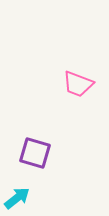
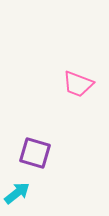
cyan arrow: moved 5 px up
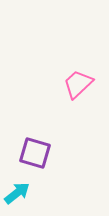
pink trapezoid: rotated 116 degrees clockwise
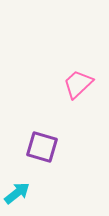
purple square: moved 7 px right, 6 px up
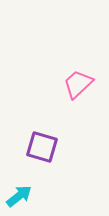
cyan arrow: moved 2 px right, 3 px down
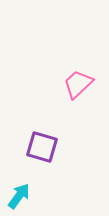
cyan arrow: rotated 16 degrees counterclockwise
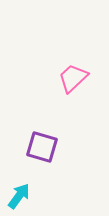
pink trapezoid: moved 5 px left, 6 px up
